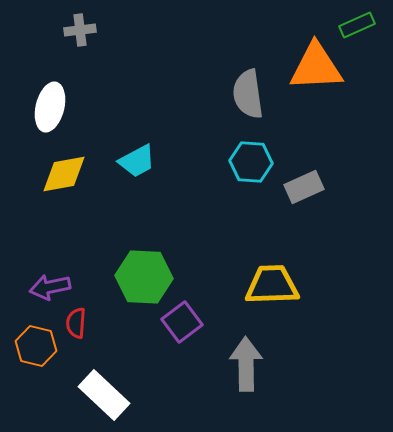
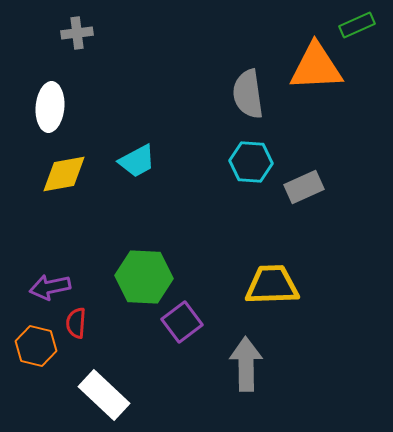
gray cross: moved 3 px left, 3 px down
white ellipse: rotated 9 degrees counterclockwise
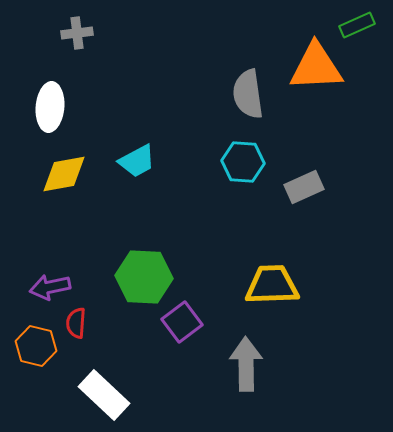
cyan hexagon: moved 8 px left
